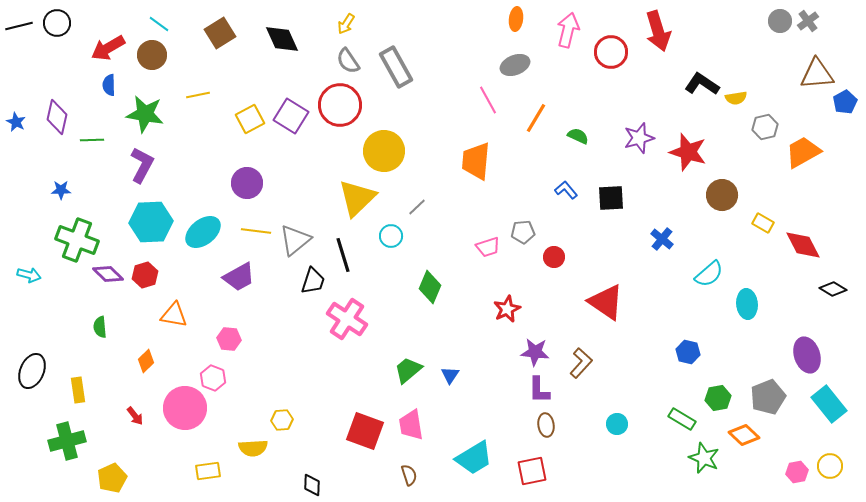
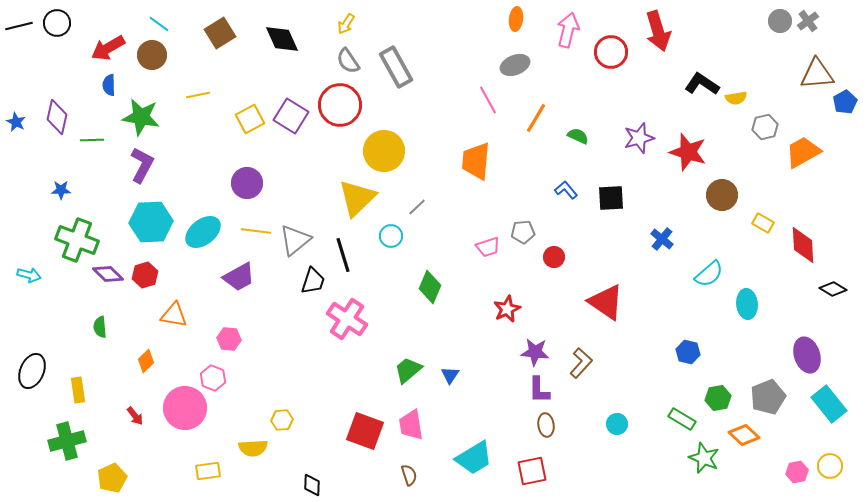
green star at (145, 114): moved 4 px left, 3 px down
red diamond at (803, 245): rotated 24 degrees clockwise
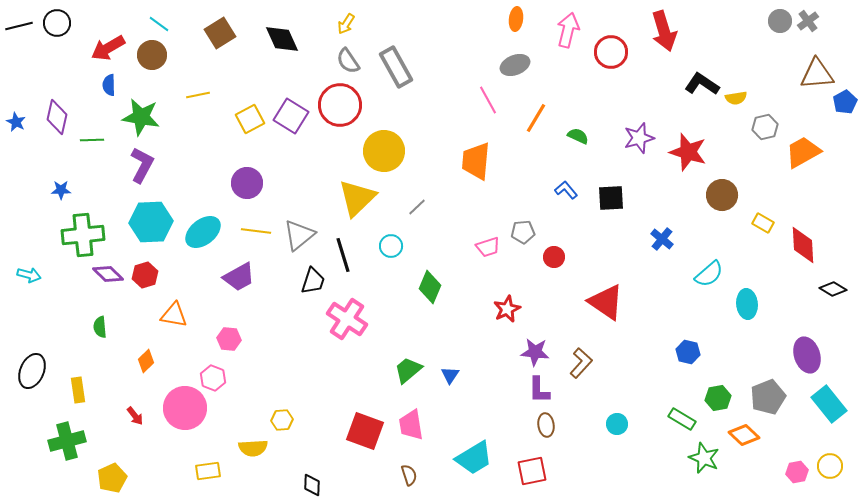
red arrow at (658, 31): moved 6 px right
cyan circle at (391, 236): moved 10 px down
green cross at (77, 240): moved 6 px right, 5 px up; rotated 27 degrees counterclockwise
gray triangle at (295, 240): moved 4 px right, 5 px up
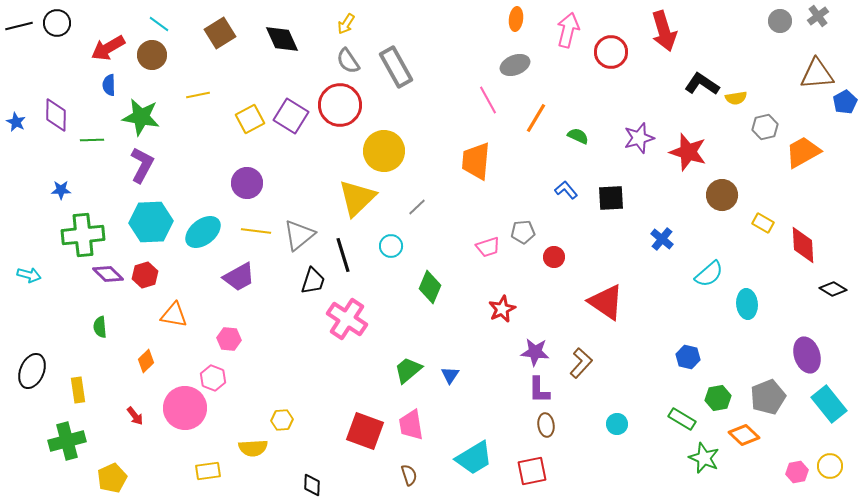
gray cross at (808, 21): moved 10 px right, 5 px up
purple diamond at (57, 117): moved 1 px left, 2 px up; rotated 12 degrees counterclockwise
red star at (507, 309): moved 5 px left
blue hexagon at (688, 352): moved 5 px down
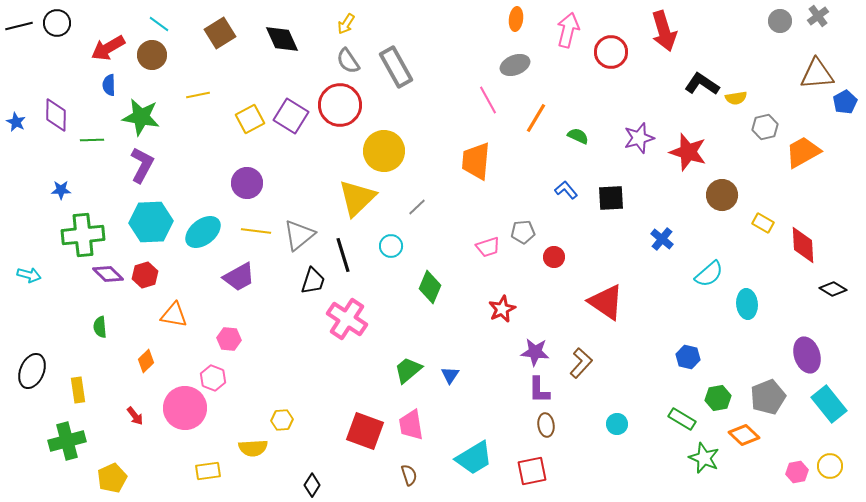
black diamond at (312, 485): rotated 30 degrees clockwise
